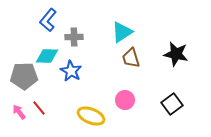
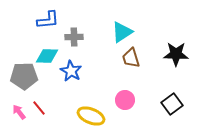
blue L-shape: rotated 135 degrees counterclockwise
black star: rotated 10 degrees counterclockwise
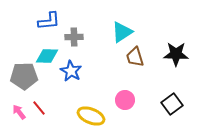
blue L-shape: moved 1 px right, 1 px down
brown trapezoid: moved 4 px right, 1 px up
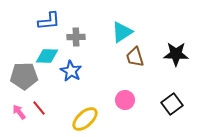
gray cross: moved 2 px right
yellow ellipse: moved 6 px left, 3 px down; rotated 64 degrees counterclockwise
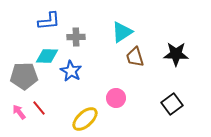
pink circle: moved 9 px left, 2 px up
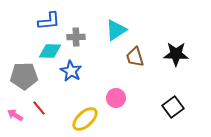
cyan triangle: moved 6 px left, 2 px up
cyan diamond: moved 3 px right, 5 px up
black square: moved 1 px right, 3 px down
pink arrow: moved 4 px left, 3 px down; rotated 21 degrees counterclockwise
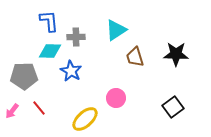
blue L-shape: rotated 90 degrees counterclockwise
pink arrow: moved 3 px left, 4 px up; rotated 84 degrees counterclockwise
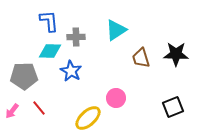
brown trapezoid: moved 6 px right, 1 px down
black square: rotated 15 degrees clockwise
yellow ellipse: moved 3 px right, 1 px up
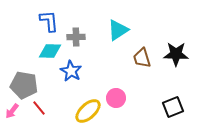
cyan triangle: moved 2 px right
brown trapezoid: moved 1 px right
gray pentagon: moved 9 px down; rotated 12 degrees clockwise
yellow ellipse: moved 7 px up
